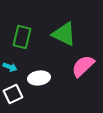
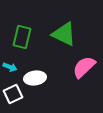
pink semicircle: moved 1 px right, 1 px down
white ellipse: moved 4 px left
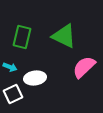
green triangle: moved 2 px down
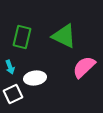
cyan arrow: rotated 48 degrees clockwise
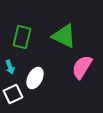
pink semicircle: moved 2 px left; rotated 15 degrees counterclockwise
white ellipse: rotated 55 degrees counterclockwise
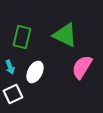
green triangle: moved 1 px right, 1 px up
white ellipse: moved 6 px up
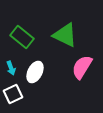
green rectangle: rotated 65 degrees counterclockwise
cyan arrow: moved 1 px right, 1 px down
